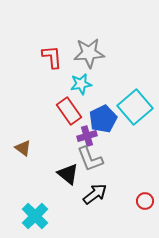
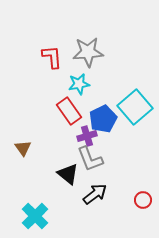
gray star: moved 1 px left, 1 px up
cyan star: moved 2 px left
brown triangle: rotated 18 degrees clockwise
red circle: moved 2 px left, 1 px up
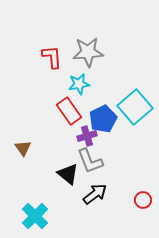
gray L-shape: moved 2 px down
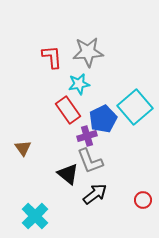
red rectangle: moved 1 px left, 1 px up
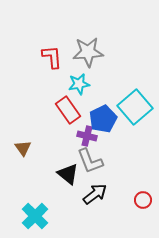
purple cross: rotated 30 degrees clockwise
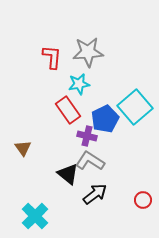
red L-shape: rotated 10 degrees clockwise
blue pentagon: moved 2 px right
gray L-shape: rotated 144 degrees clockwise
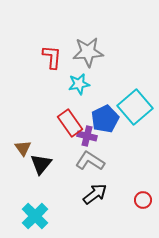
red rectangle: moved 2 px right, 13 px down
black triangle: moved 27 px left, 10 px up; rotated 30 degrees clockwise
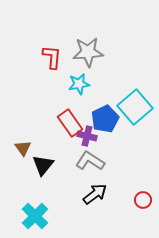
black triangle: moved 2 px right, 1 px down
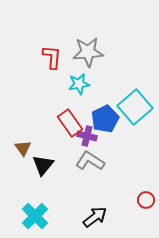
black arrow: moved 23 px down
red circle: moved 3 px right
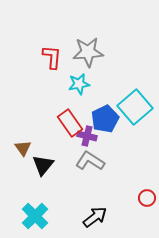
red circle: moved 1 px right, 2 px up
